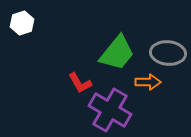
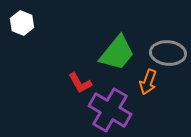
white hexagon: rotated 20 degrees counterclockwise
orange arrow: rotated 110 degrees clockwise
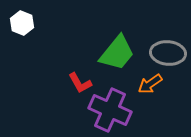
orange arrow: moved 2 px right, 2 px down; rotated 35 degrees clockwise
purple cross: rotated 6 degrees counterclockwise
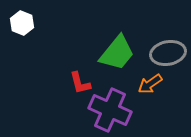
gray ellipse: rotated 16 degrees counterclockwise
red L-shape: rotated 15 degrees clockwise
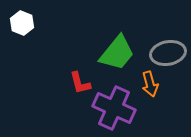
orange arrow: rotated 70 degrees counterclockwise
purple cross: moved 4 px right, 2 px up
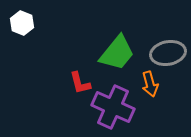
purple cross: moved 1 px left, 1 px up
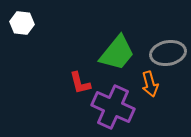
white hexagon: rotated 15 degrees counterclockwise
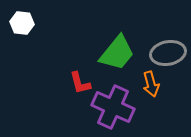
orange arrow: moved 1 px right
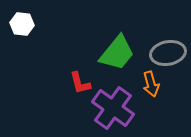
white hexagon: moved 1 px down
purple cross: moved 1 px down; rotated 12 degrees clockwise
